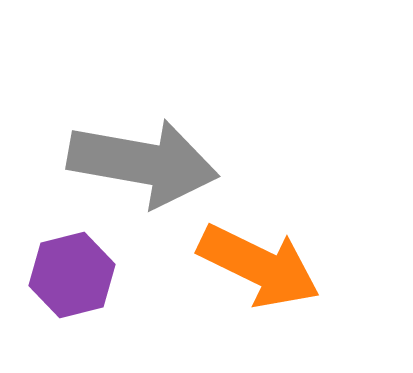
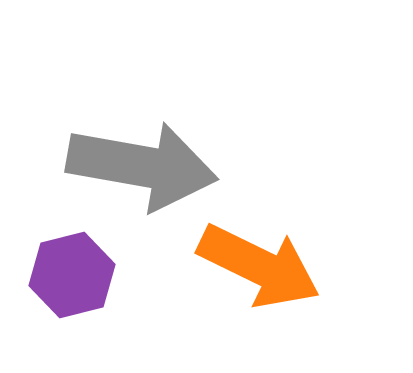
gray arrow: moved 1 px left, 3 px down
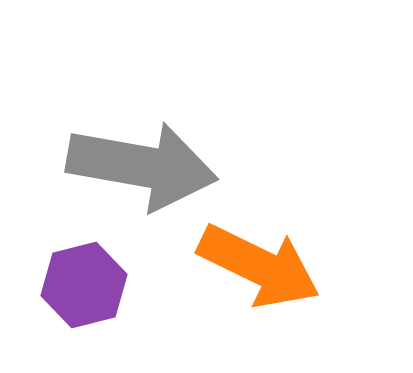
purple hexagon: moved 12 px right, 10 px down
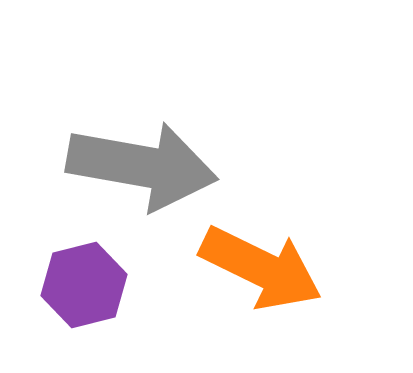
orange arrow: moved 2 px right, 2 px down
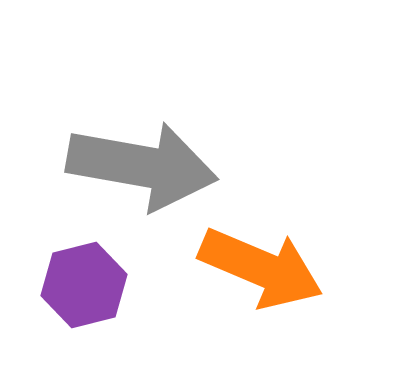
orange arrow: rotated 3 degrees counterclockwise
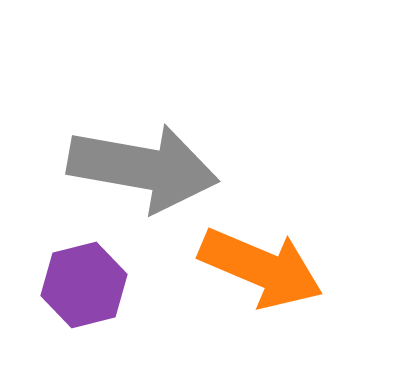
gray arrow: moved 1 px right, 2 px down
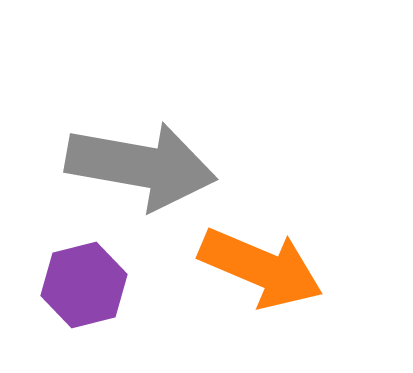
gray arrow: moved 2 px left, 2 px up
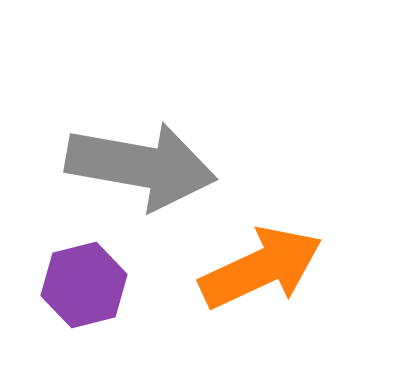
orange arrow: rotated 48 degrees counterclockwise
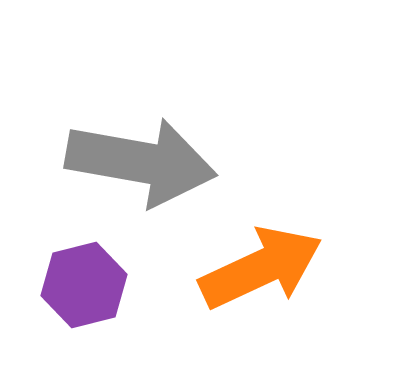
gray arrow: moved 4 px up
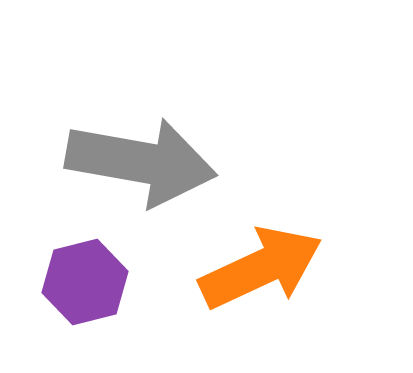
purple hexagon: moved 1 px right, 3 px up
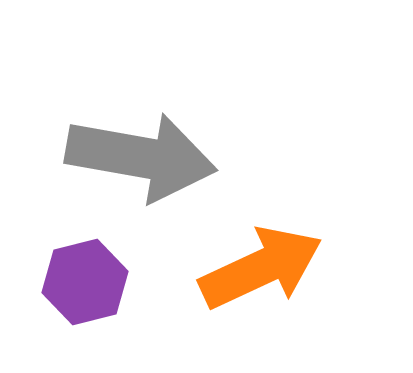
gray arrow: moved 5 px up
